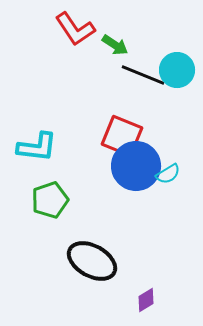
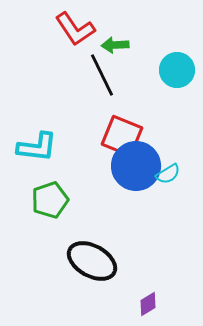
green arrow: rotated 144 degrees clockwise
black line: moved 41 px left; rotated 42 degrees clockwise
purple diamond: moved 2 px right, 4 px down
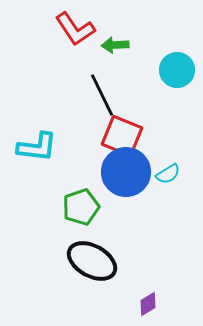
black line: moved 20 px down
blue circle: moved 10 px left, 6 px down
green pentagon: moved 31 px right, 7 px down
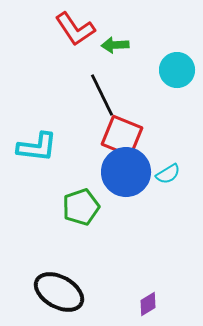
black ellipse: moved 33 px left, 31 px down
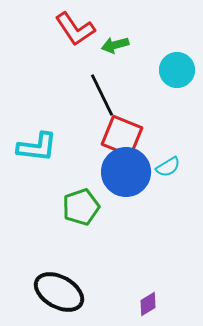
green arrow: rotated 12 degrees counterclockwise
cyan semicircle: moved 7 px up
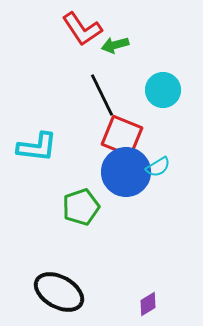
red L-shape: moved 7 px right
cyan circle: moved 14 px left, 20 px down
cyan semicircle: moved 10 px left
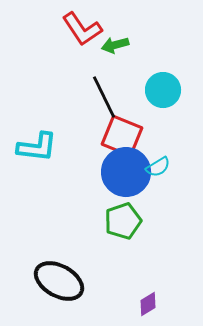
black line: moved 2 px right, 2 px down
green pentagon: moved 42 px right, 14 px down
black ellipse: moved 11 px up
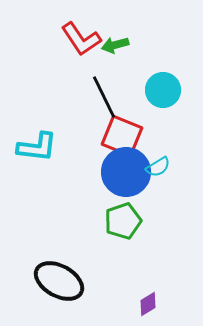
red L-shape: moved 1 px left, 10 px down
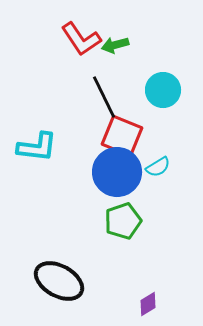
blue circle: moved 9 px left
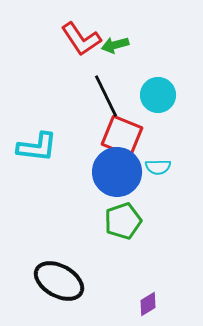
cyan circle: moved 5 px left, 5 px down
black line: moved 2 px right, 1 px up
cyan semicircle: rotated 30 degrees clockwise
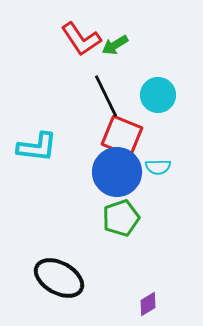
green arrow: rotated 16 degrees counterclockwise
green pentagon: moved 2 px left, 3 px up
black ellipse: moved 3 px up
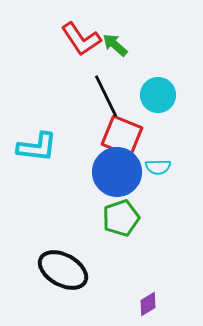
green arrow: rotated 72 degrees clockwise
black ellipse: moved 4 px right, 8 px up
